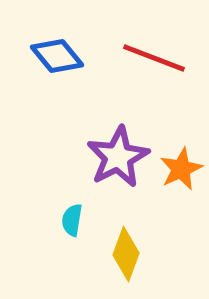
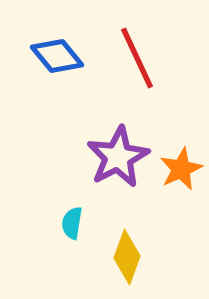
red line: moved 17 px left; rotated 44 degrees clockwise
cyan semicircle: moved 3 px down
yellow diamond: moved 1 px right, 3 px down
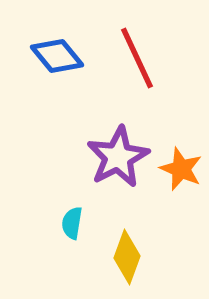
orange star: rotated 24 degrees counterclockwise
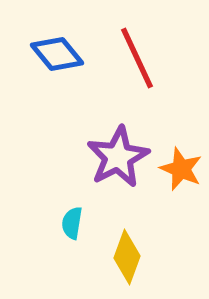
blue diamond: moved 2 px up
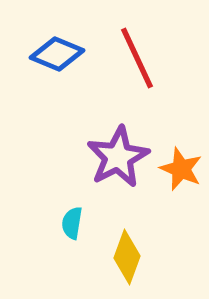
blue diamond: rotated 28 degrees counterclockwise
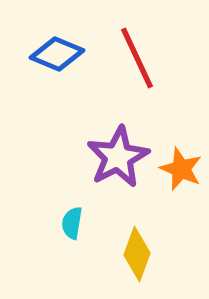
yellow diamond: moved 10 px right, 3 px up
